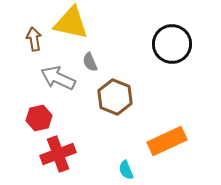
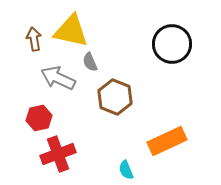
yellow triangle: moved 8 px down
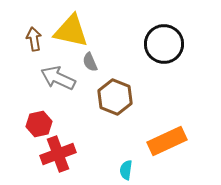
black circle: moved 8 px left
red hexagon: moved 6 px down
cyan semicircle: rotated 30 degrees clockwise
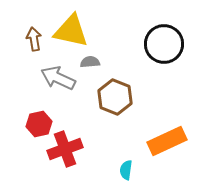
gray semicircle: rotated 108 degrees clockwise
red cross: moved 7 px right, 5 px up
